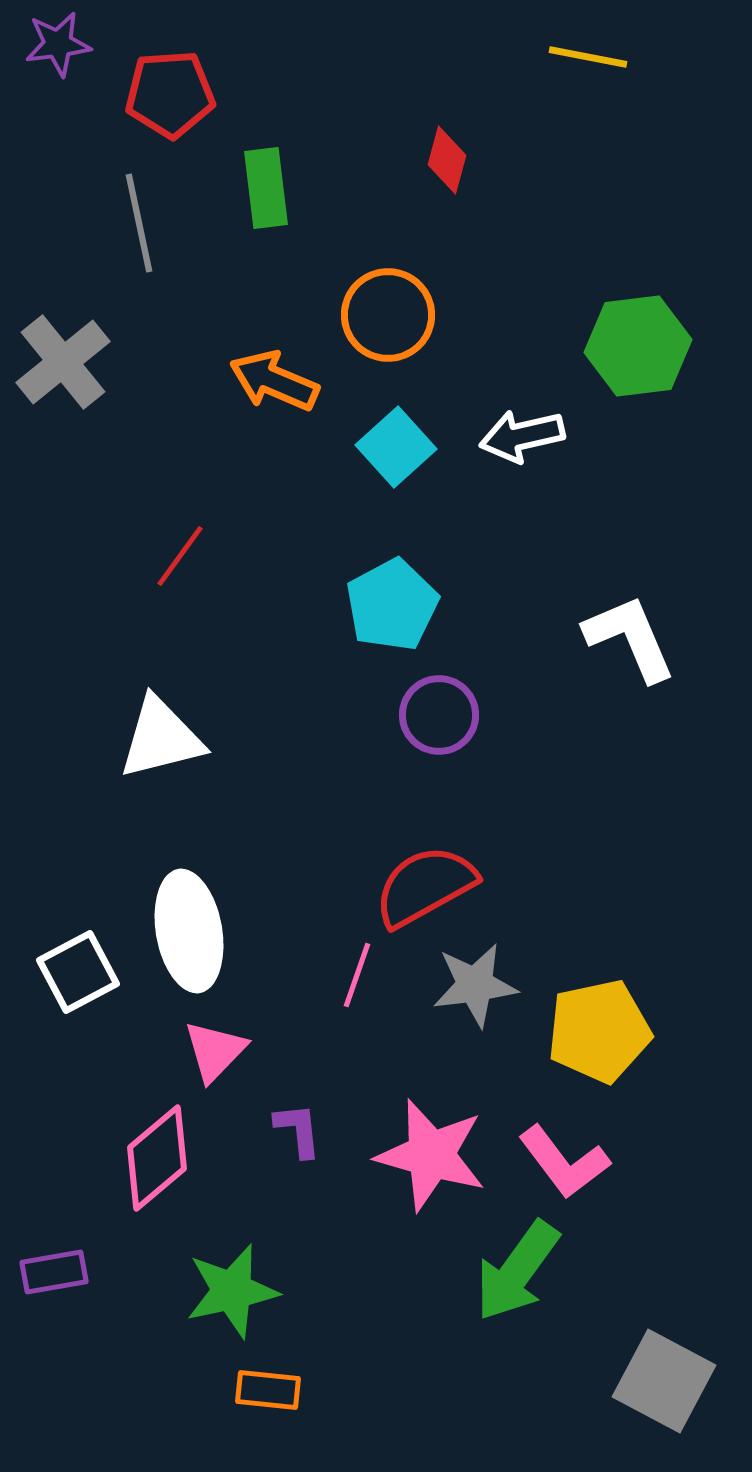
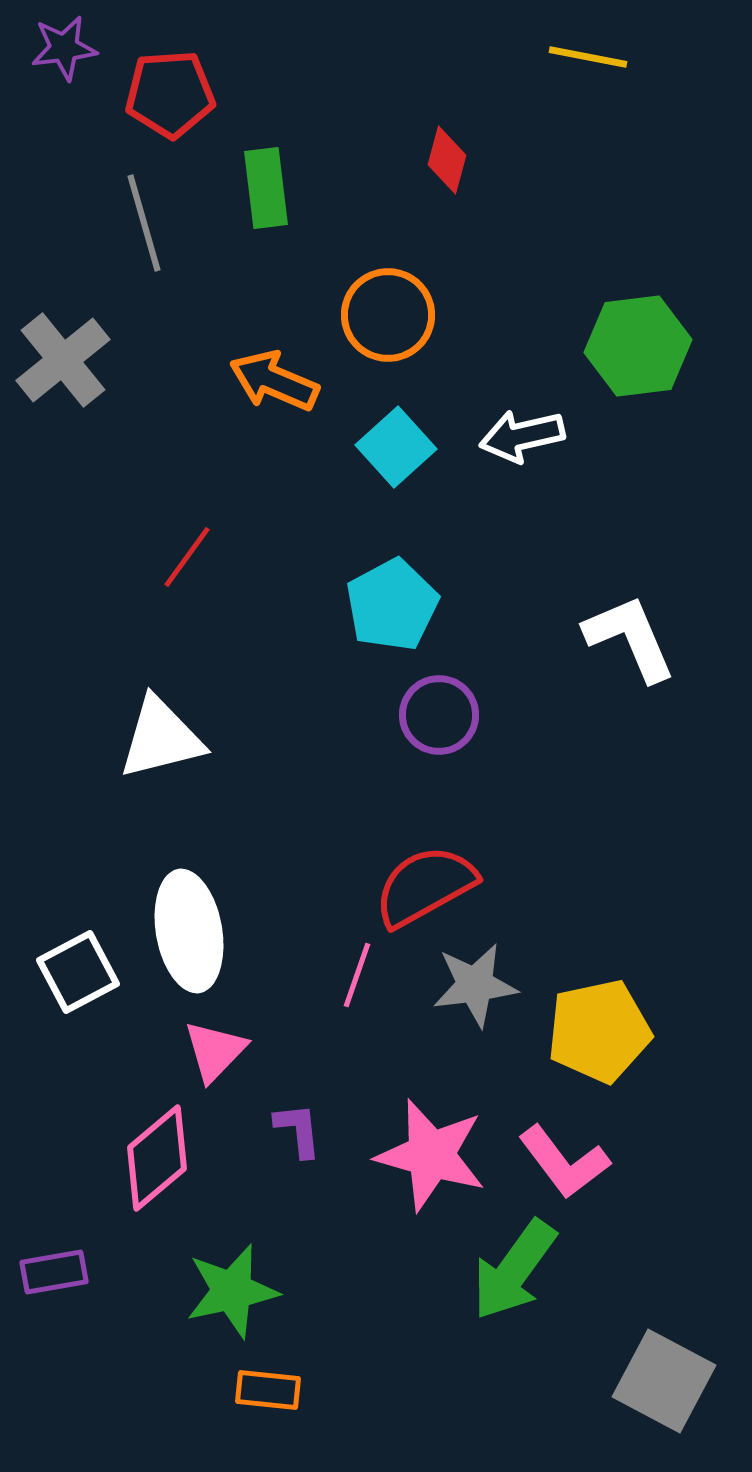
purple star: moved 6 px right, 4 px down
gray line: moved 5 px right; rotated 4 degrees counterclockwise
gray cross: moved 2 px up
red line: moved 7 px right, 1 px down
green arrow: moved 3 px left, 1 px up
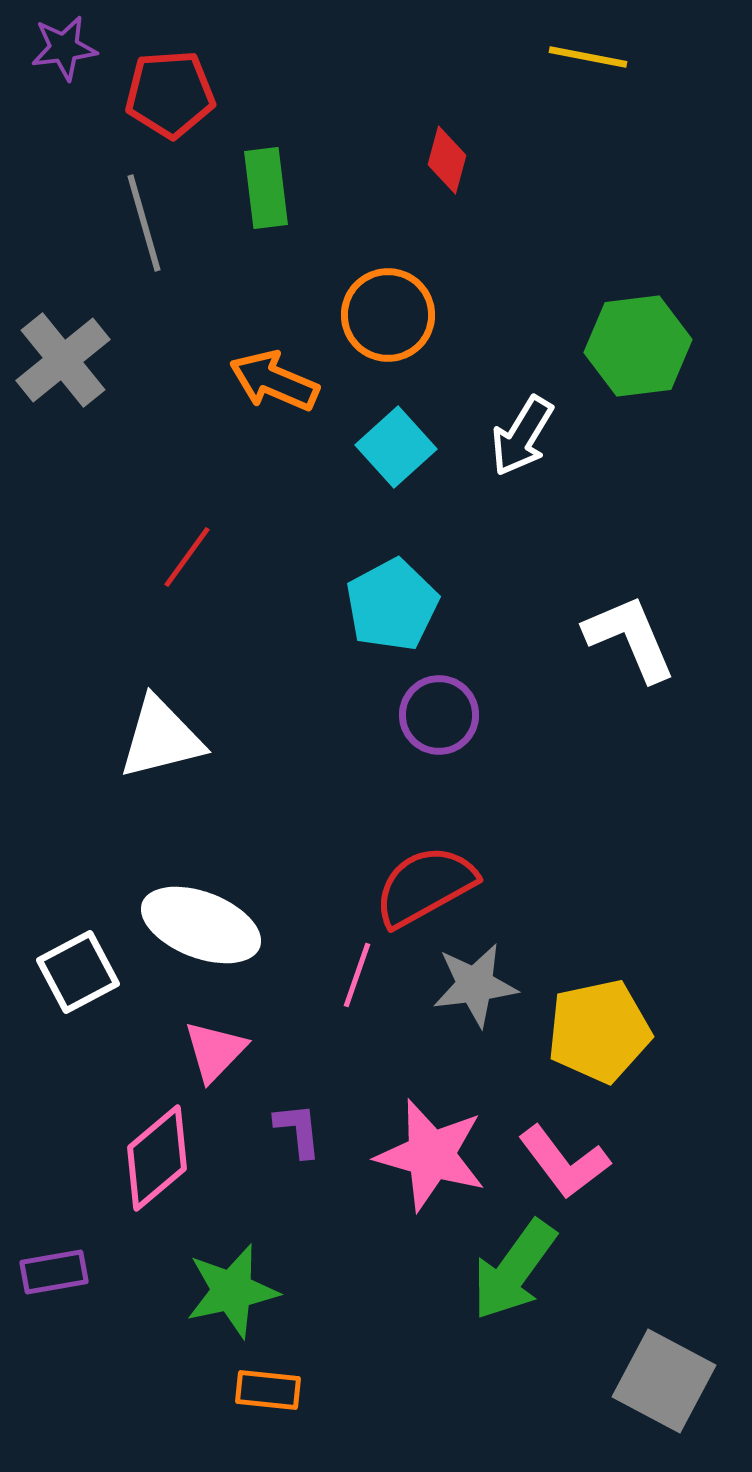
white arrow: rotated 46 degrees counterclockwise
white ellipse: moved 12 px right, 6 px up; rotated 59 degrees counterclockwise
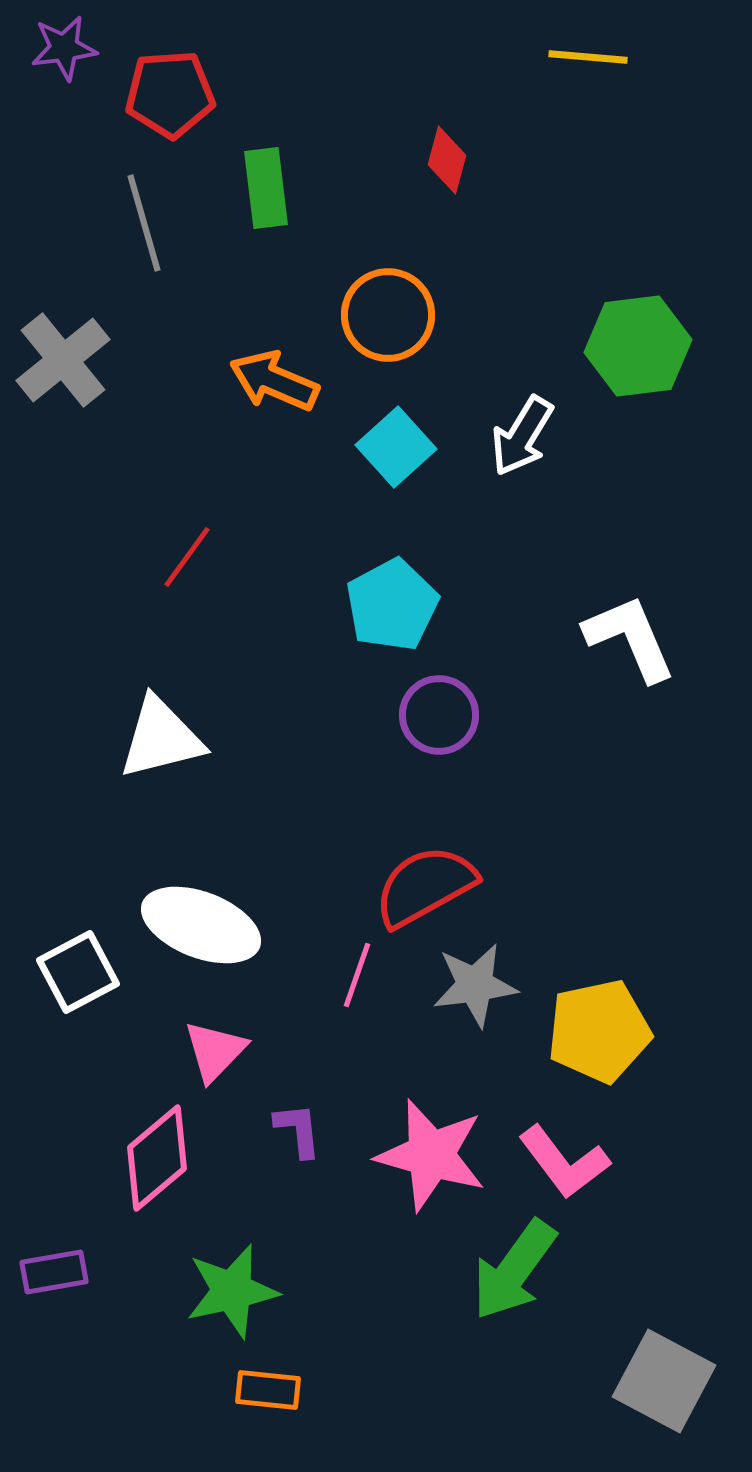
yellow line: rotated 6 degrees counterclockwise
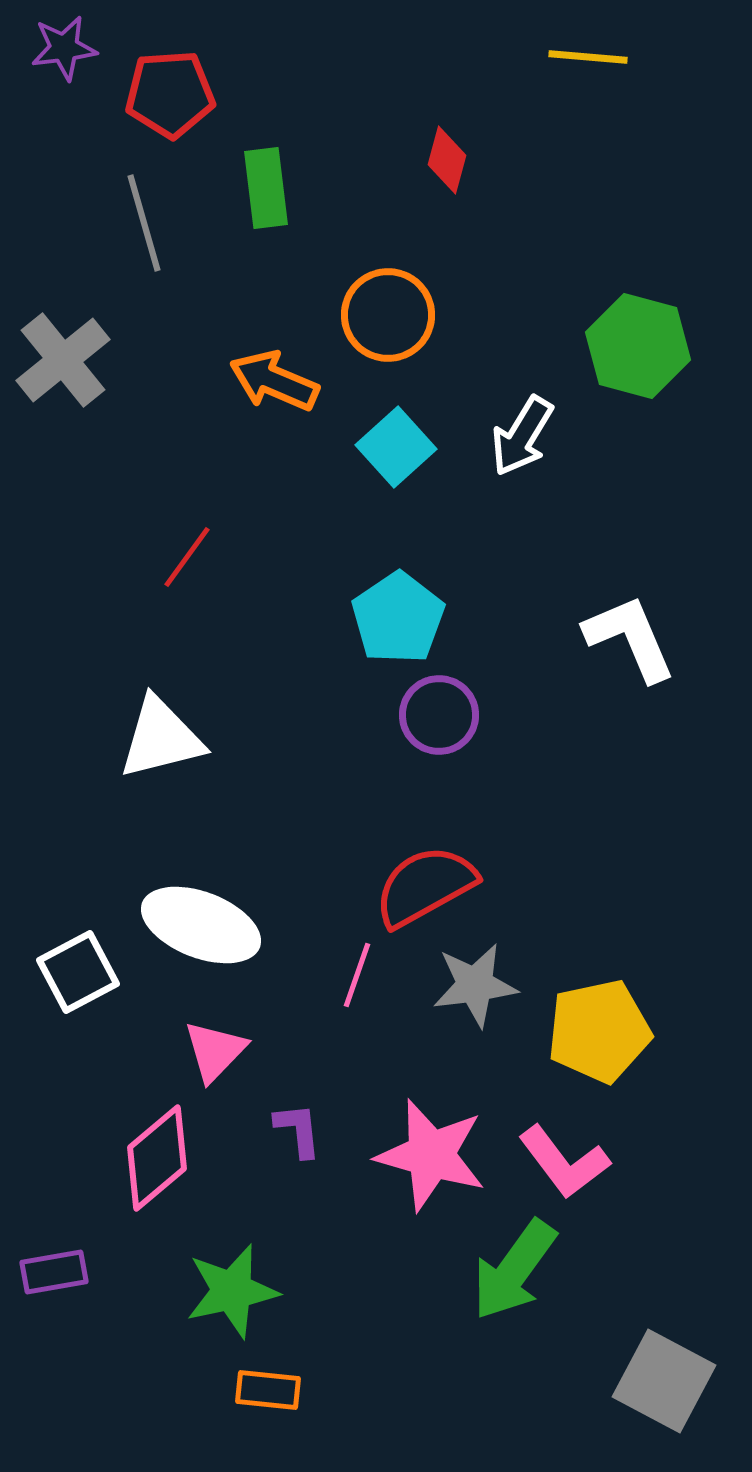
green hexagon: rotated 22 degrees clockwise
cyan pentagon: moved 6 px right, 13 px down; rotated 6 degrees counterclockwise
